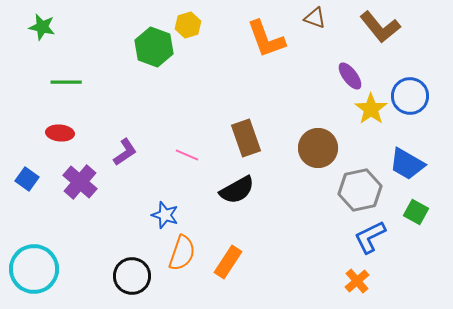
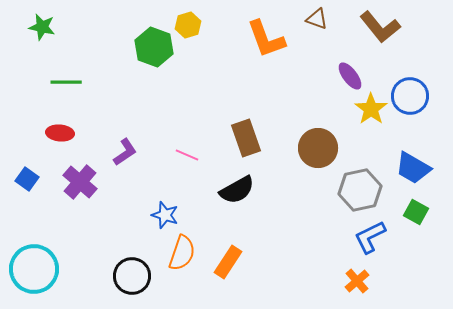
brown triangle: moved 2 px right, 1 px down
blue trapezoid: moved 6 px right, 4 px down
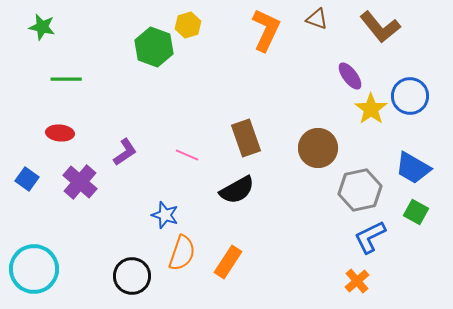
orange L-shape: moved 9 px up; rotated 135 degrees counterclockwise
green line: moved 3 px up
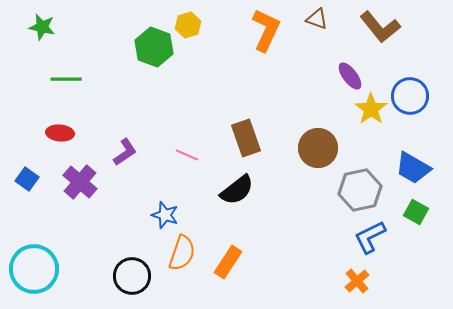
black semicircle: rotated 9 degrees counterclockwise
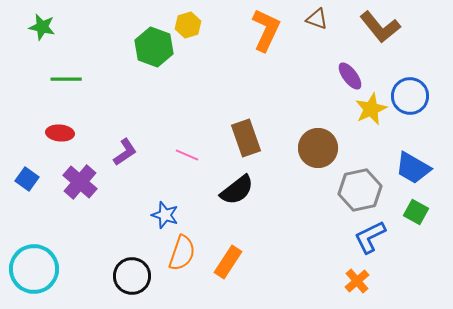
yellow star: rotated 12 degrees clockwise
